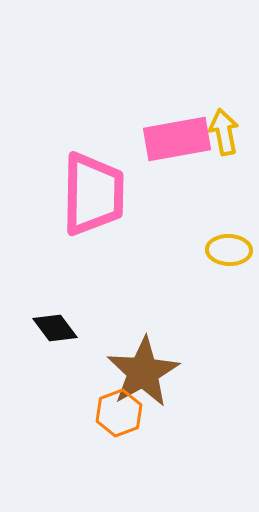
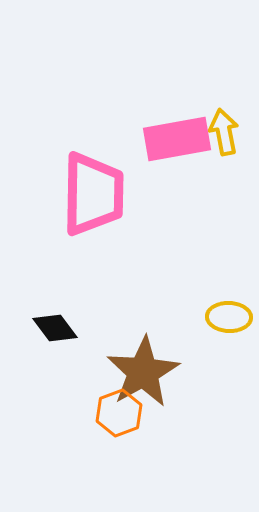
yellow ellipse: moved 67 px down
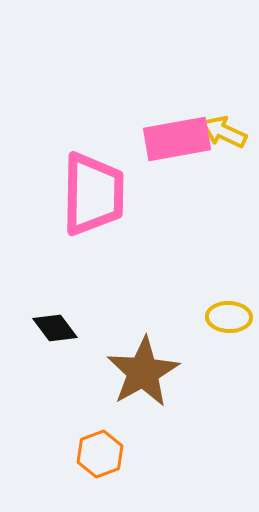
yellow arrow: rotated 54 degrees counterclockwise
orange hexagon: moved 19 px left, 41 px down
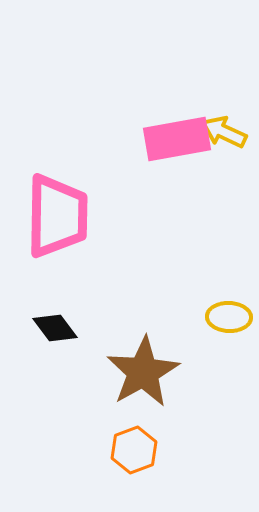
pink trapezoid: moved 36 px left, 22 px down
orange hexagon: moved 34 px right, 4 px up
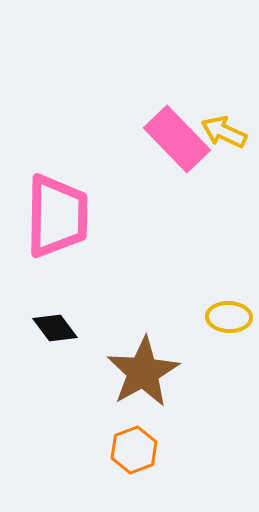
pink rectangle: rotated 56 degrees clockwise
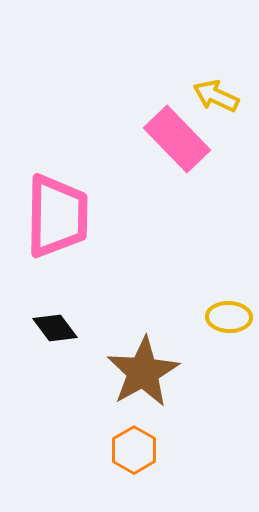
yellow arrow: moved 8 px left, 36 px up
orange hexagon: rotated 9 degrees counterclockwise
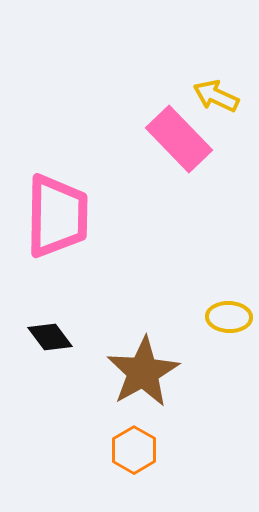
pink rectangle: moved 2 px right
black diamond: moved 5 px left, 9 px down
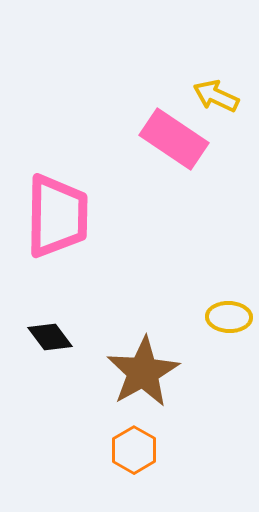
pink rectangle: moved 5 px left; rotated 12 degrees counterclockwise
